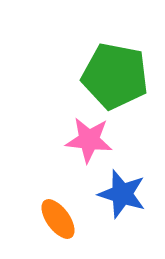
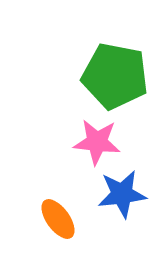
pink star: moved 8 px right, 2 px down
blue star: rotated 24 degrees counterclockwise
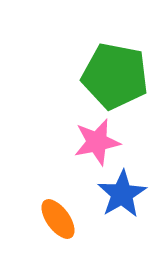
pink star: rotated 18 degrees counterclockwise
blue star: rotated 24 degrees counterclockwise
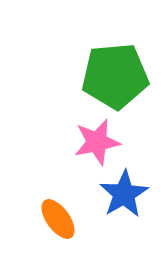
green pentagon: rotated 16 degrees counterclockwise
blue star: moved 2 px right
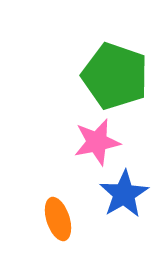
green pentagon: rotated 24 degrees clockwise
orange ellipse: rotated 18 degrees clockwise
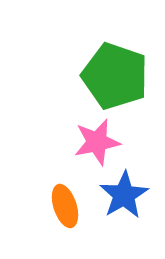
blue star: moved 1 px down
orange ellipse: moved 7 px right, 13 px up
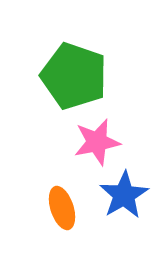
green pentagon: moved 41 px left
orange ellipse: moved 3 px left, 2 px down
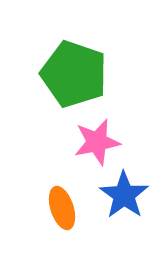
green pentagon: moved 2 px up
blue star: rotated 6 degrees counterclockwise
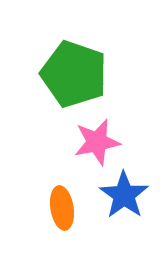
orange ellipse: rotated 9 degrees clockwise
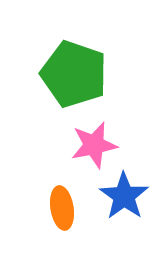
pink star: moved 3 px left, 3 px down
blue star: moved 1 px down
